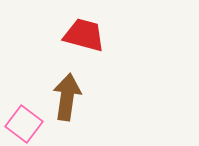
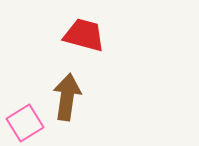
pink square: moved 1 px right, 1 px up; rotated 21 degrees clockwise
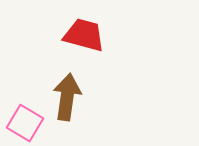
pink square: rotated 27 degrees counterclockwise
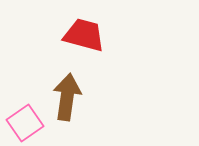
pink square: rotated 24 degrees clockwise
